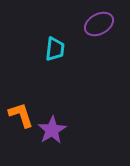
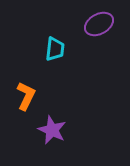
orange L-shape: moved 5 px right, 19 px up; rotated 44 degrees clockwise
purple star: rotated 16 degrees counterclockwise
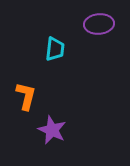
purple ellipse: rotated 24 degrees clockwise
orange L-shape: rotated 12 degrees counterclockwise
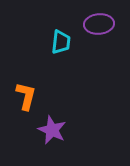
cyan trapezoid: moved 6 px right, 7 px up
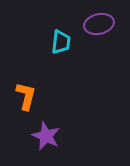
purple ellipse: rotated 8 degrees counterclockwise
purple star: moved 6 px left, 6 px down
